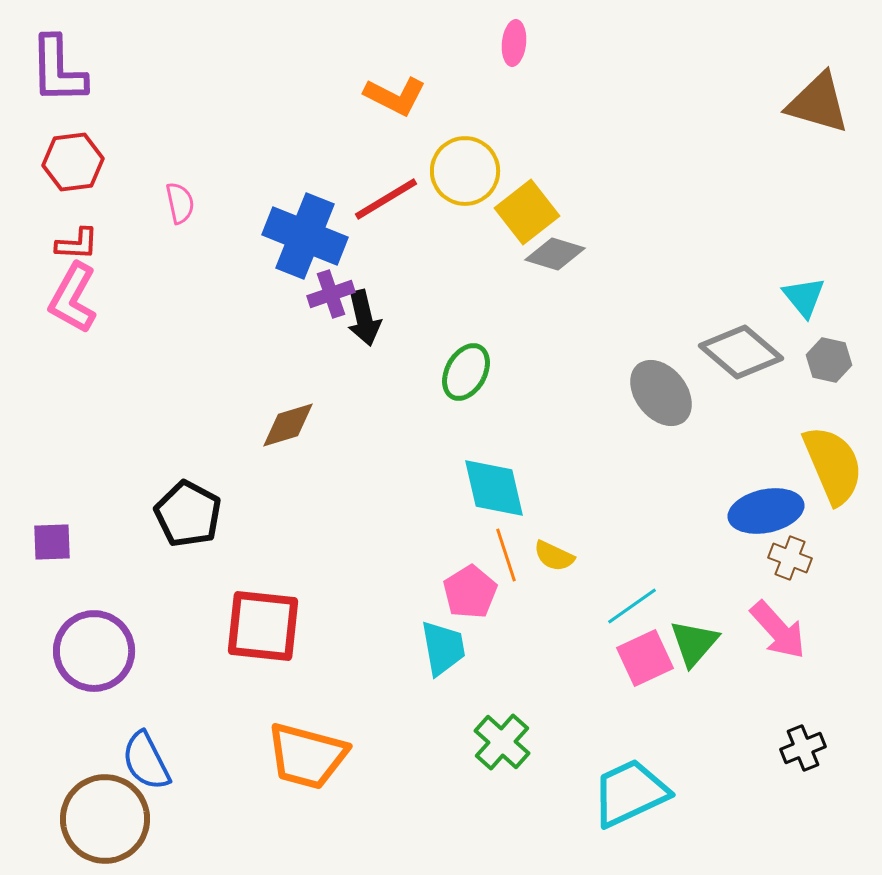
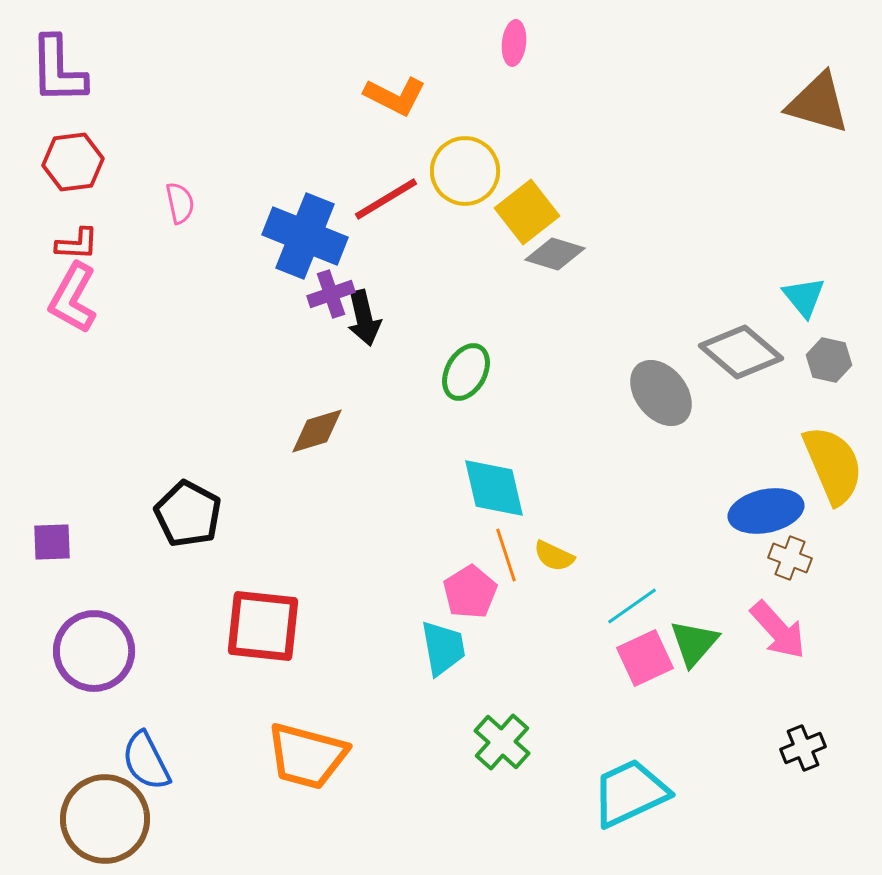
brown diamond at (288, 425): moved 29 px right, 6 px down
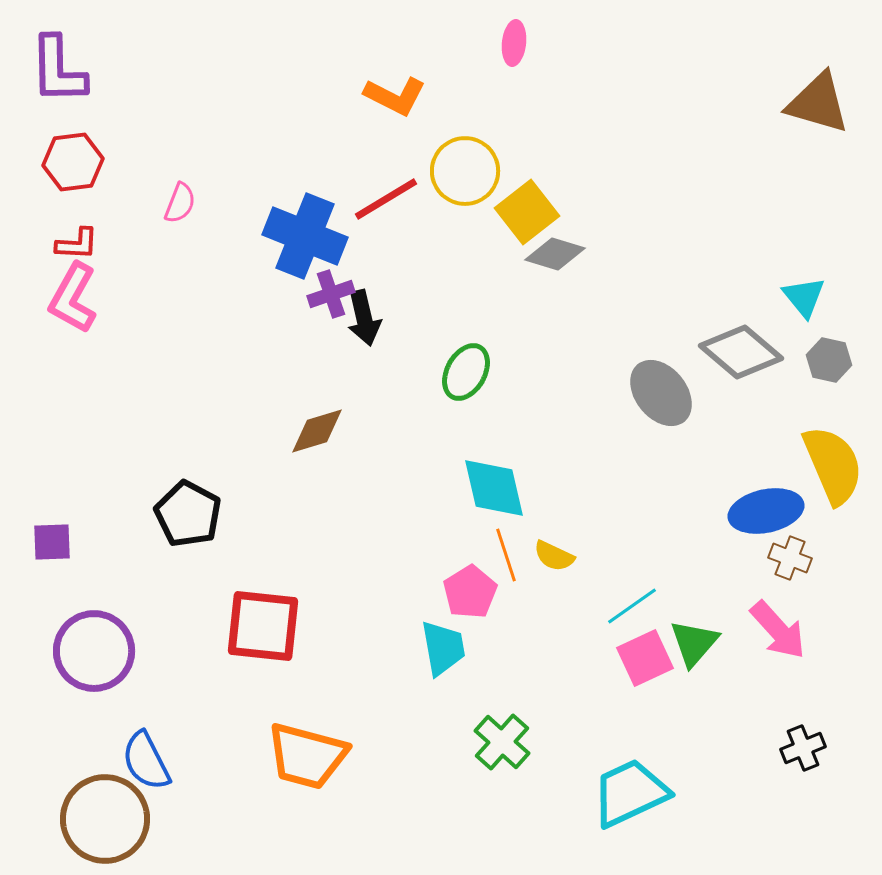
pink semicircle at (180, 203): rotated 33 degrees clockwise
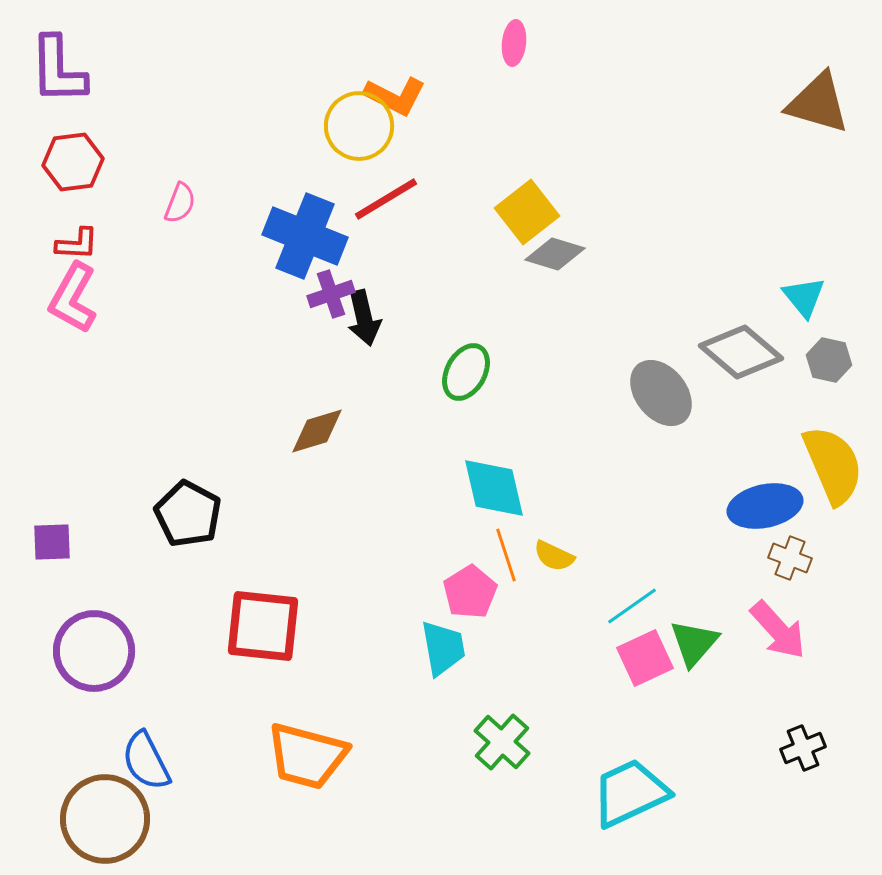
yellow circle at (465, 171): moved 106 px left, 45 px up
blue ellipse at (766, 511): moved 1 px left, 5 px up
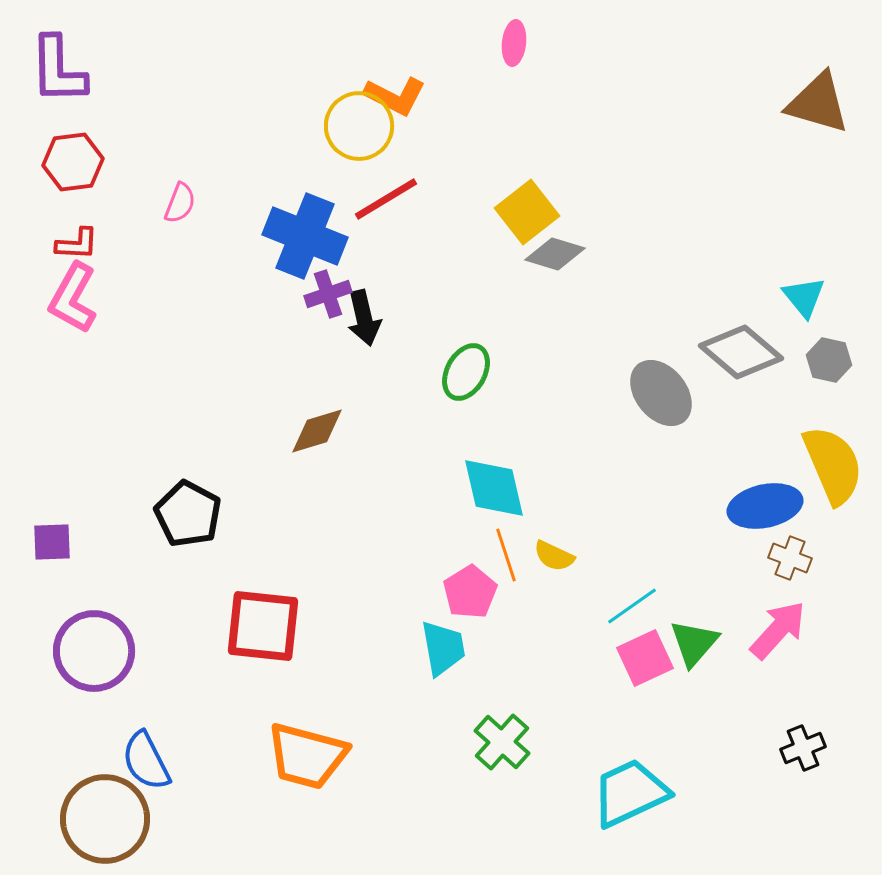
purple cross at (331, 294): moved 3 px left
pink arrow at (778, 630): rotated 96 degrees counterclockwise
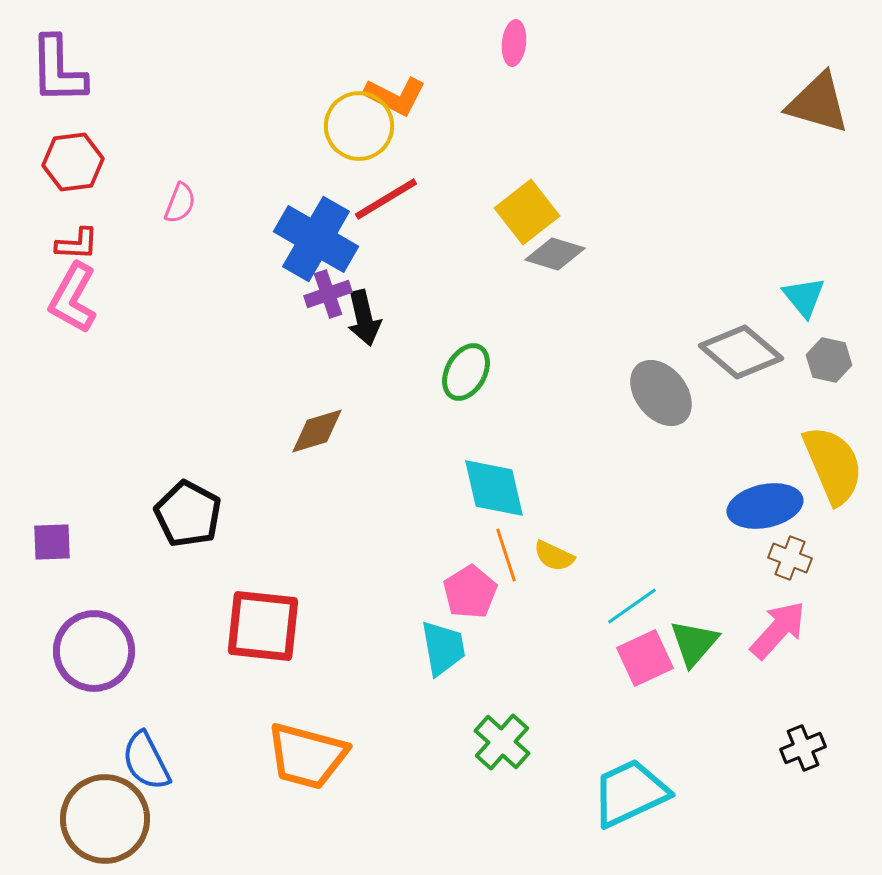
blue cross at (305, 236): moved 11 px right, 3 px down; rotated 8 degrees clockwise
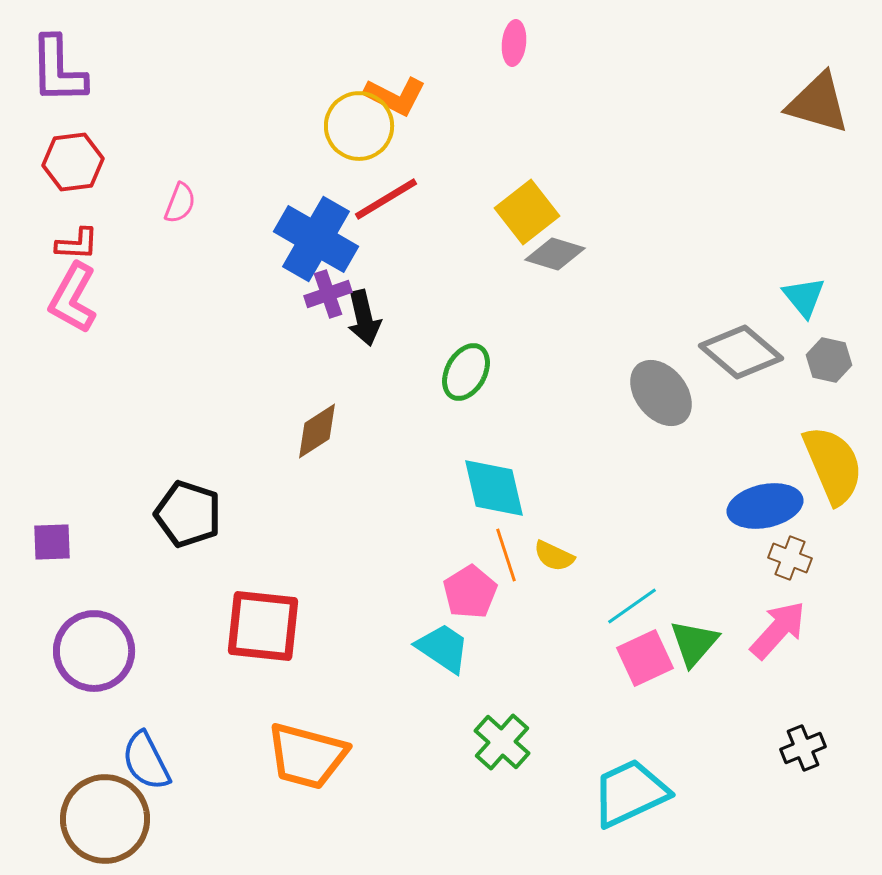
brown diamond at (317, 431): rotated 16 degrees counterclockwise
black pentagon at (188, 514): rotated 10 degrees counterclockwise
cyan trapezoid at (443, 648): rotated 46 degrees counterclockwise
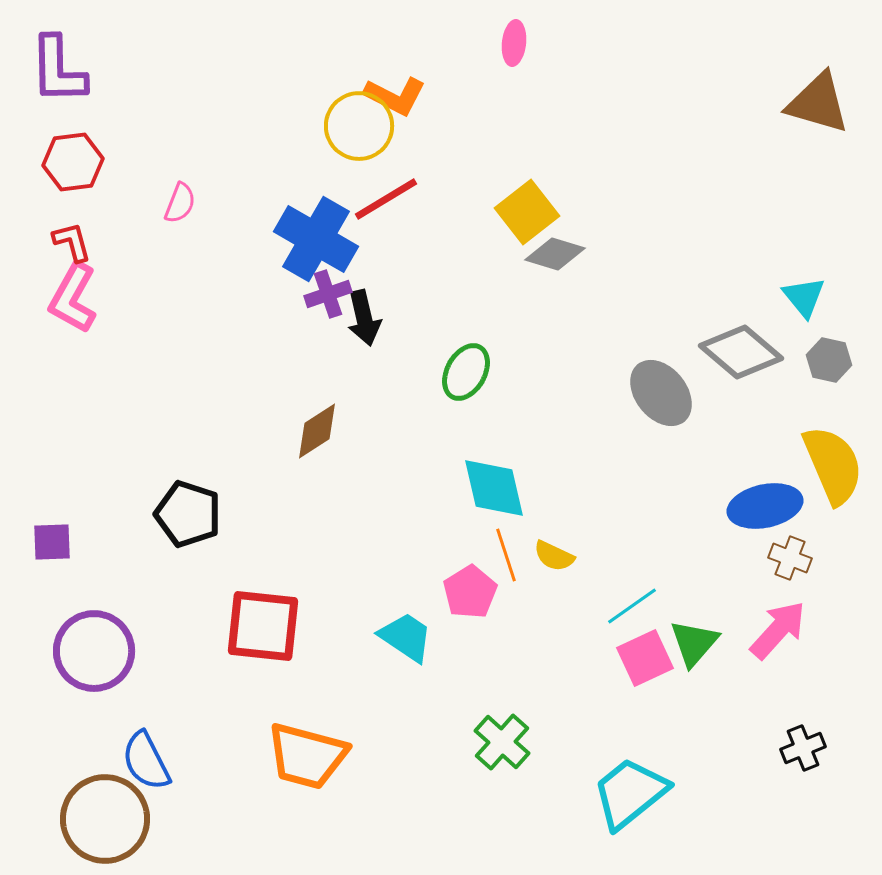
red L-shape at (77, 244): moved 5 px left, 2 px up; rotated 108 degrees counterclockwise
cyan trapezoid at (443, 648): moved 37 px left, 11 px up
cyan trapezoid at (630, 793): rotated 14 degrees counterclockwise
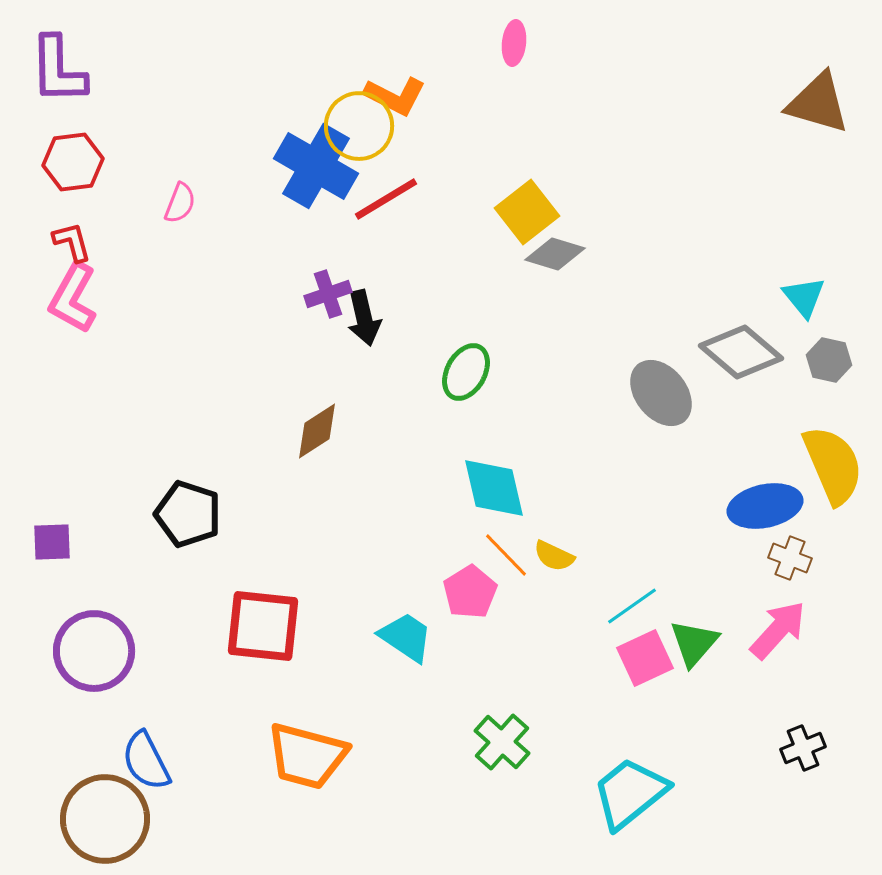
blue cross at (316, 239): moved 73 px up
orange line at (506, 555): rotated 26 degrees counterclockwise
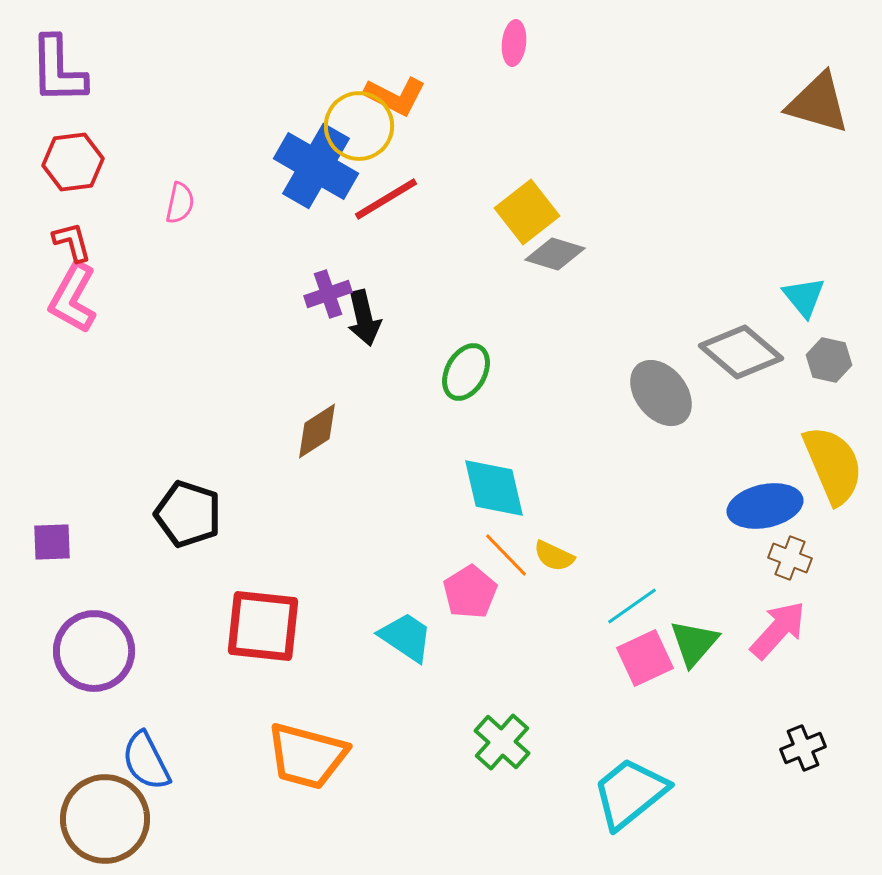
pink semicircle at (180, 203): rotated 9 degrees counterclockwise
